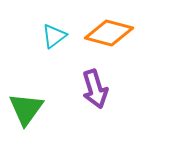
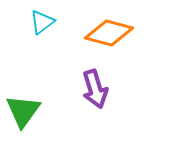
cyan triangle: moved 12 px left, 14 px up
green triangle: moved 3 px left, 2 px down
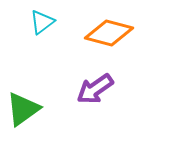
purple arrow: rotated 72 degrees clockwise
green triangle: moved 2 px up; rotated 18 degrees clockwise
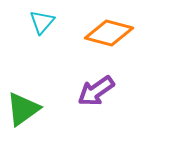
cyan triangle: rotated 12 degrees counterclockwise
purple arrow: moved 1 px right, 2 px down
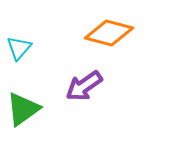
cyan triangle: moved 23 px left, 26 px down
purple arrow: moved 12 px left, 5 px up
